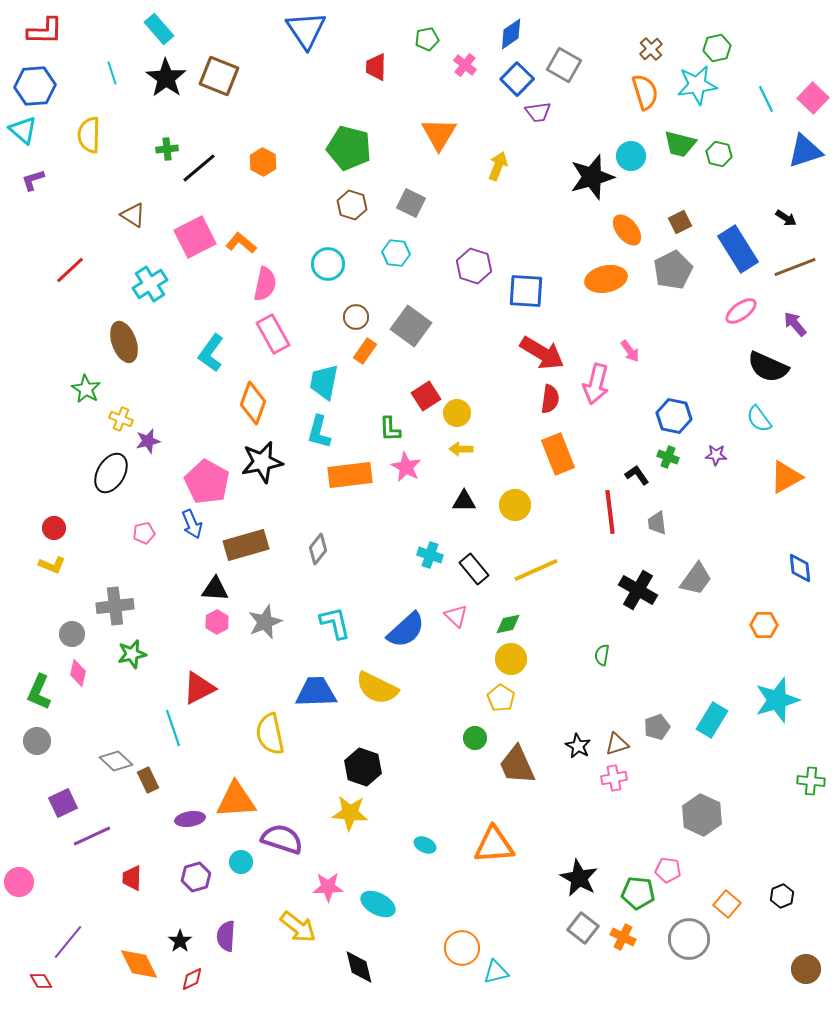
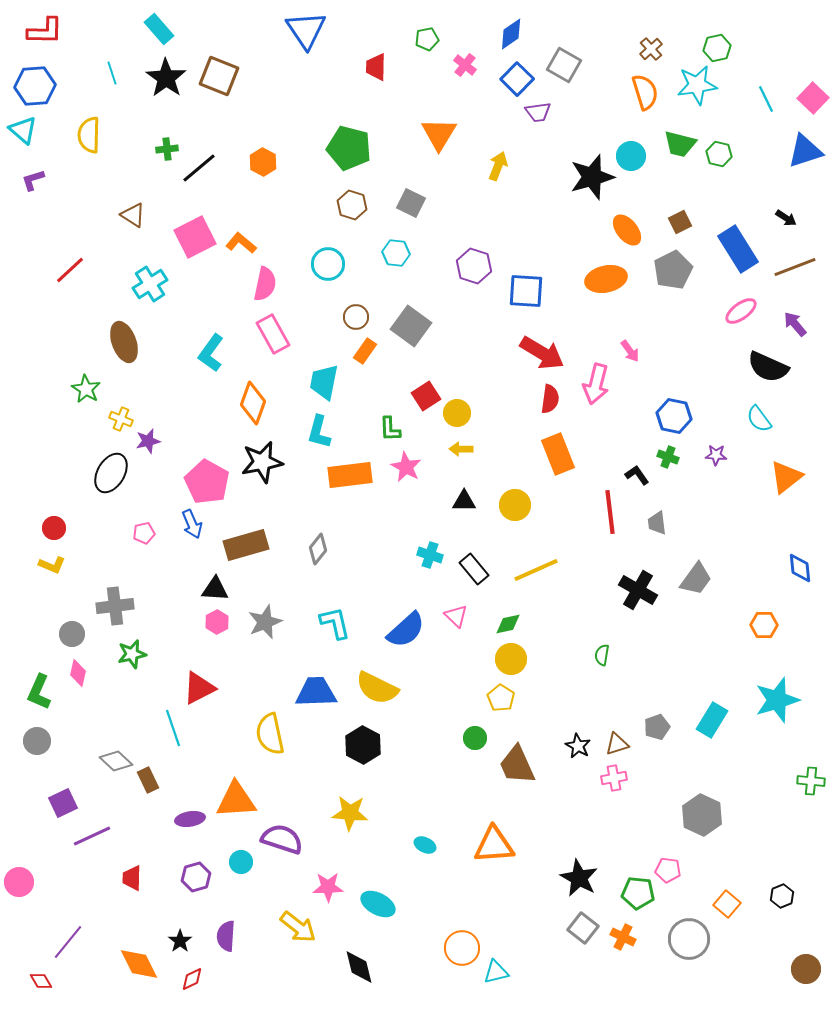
orange triangle at (786, 477): rotated 9 degrees counterclockwise
black hexagon at (363, 767): moved 22 px up; rotated 9 degrees clockwise
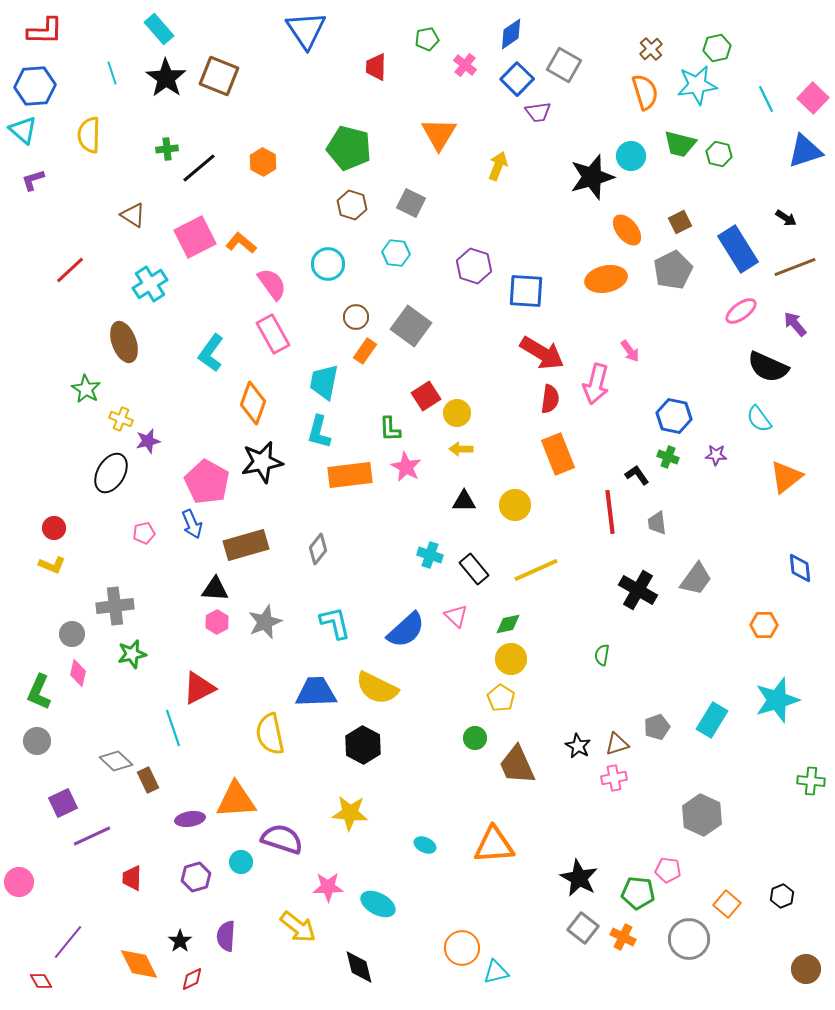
pink semicircle at (265, 284): moved 7 px right; rotated 48 degrees counterclockwise
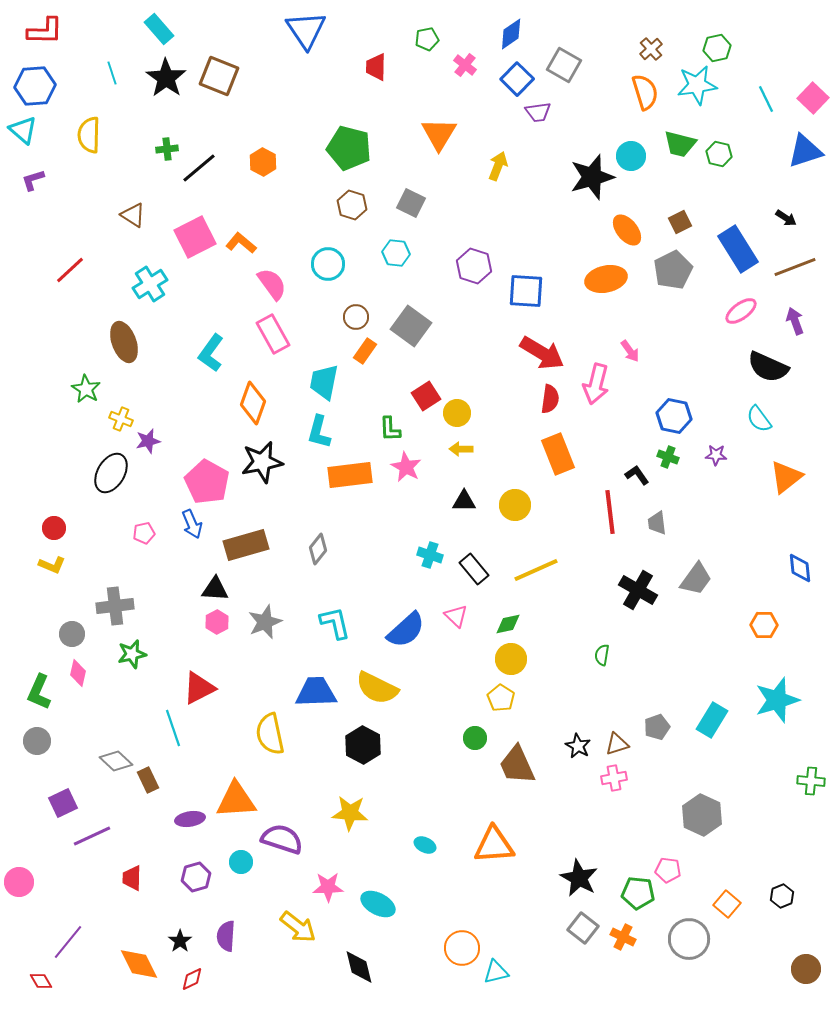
purple arrow at (795, 324): moved 3 px up; rotated 20 degrees clockwise
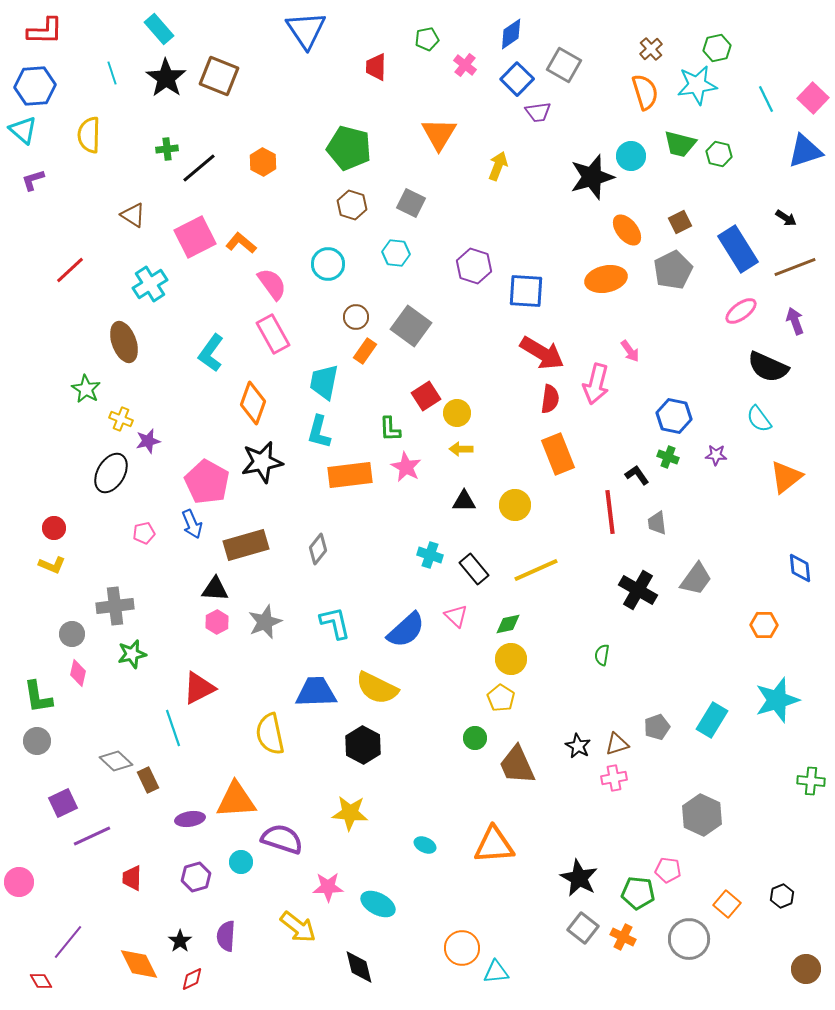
green L-shape at (39, 692): moved 1 px left, 5 px down; rotated 33 degrees counterclockwise
cyan triangle at (496, 972): rotated 8 degrees clockwise
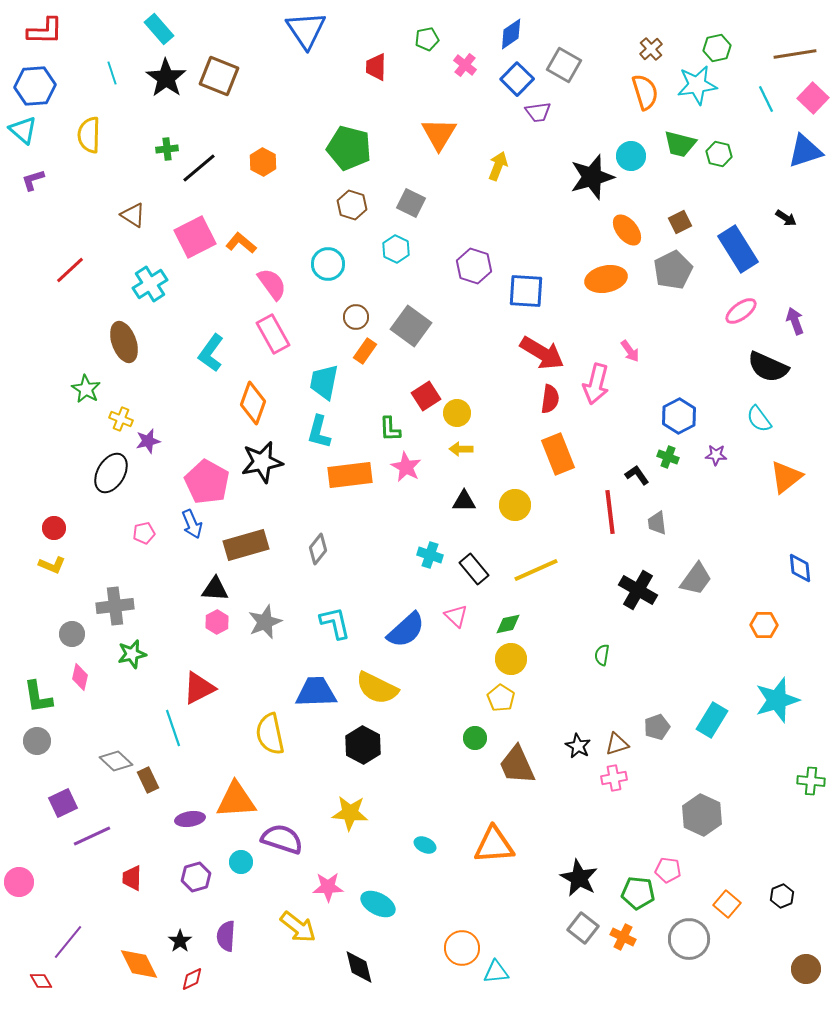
cyan hexagon at (396, 253): moved 4 px up; rotated 20 degrees clockwise
brown line at (795, 267): moved 213 px up; rotated 12 degrees clockwise
blue hexagon at (674, 416): moved 5 px right; rotated 20 degrees clockwise
pink diamond at (78, 673): moved 2 px right, 4 px down
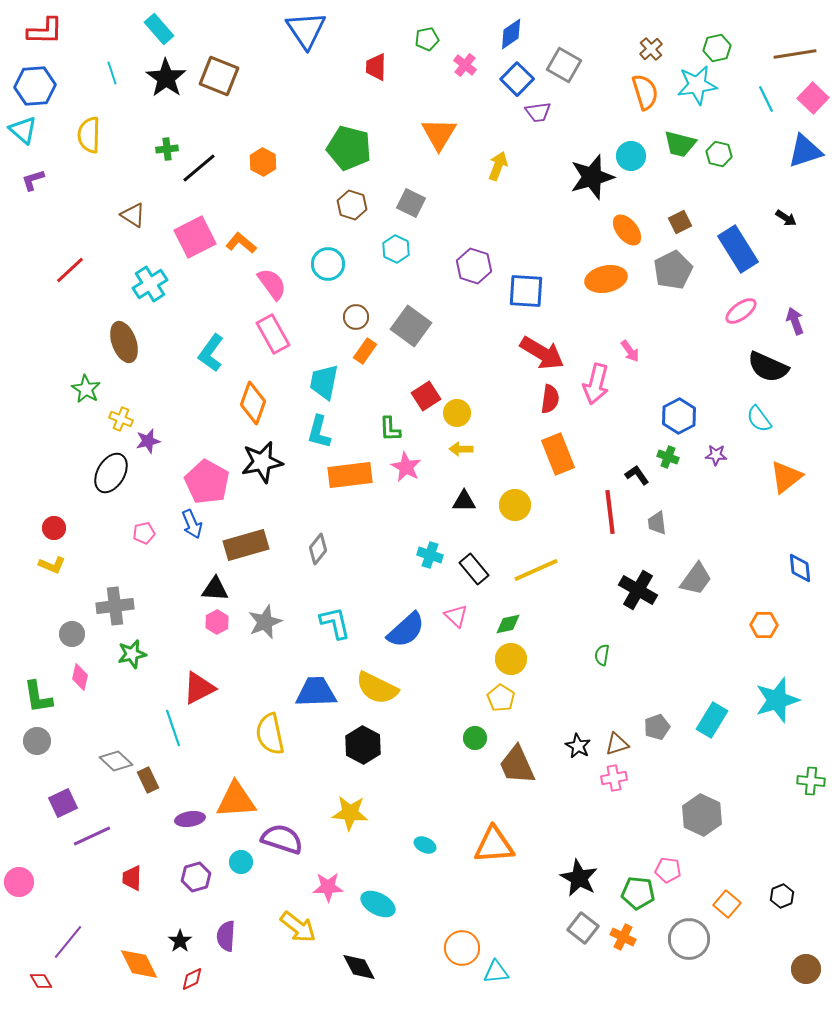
black diamond at (359, 967): rotated 15 degrees counterclockwise
